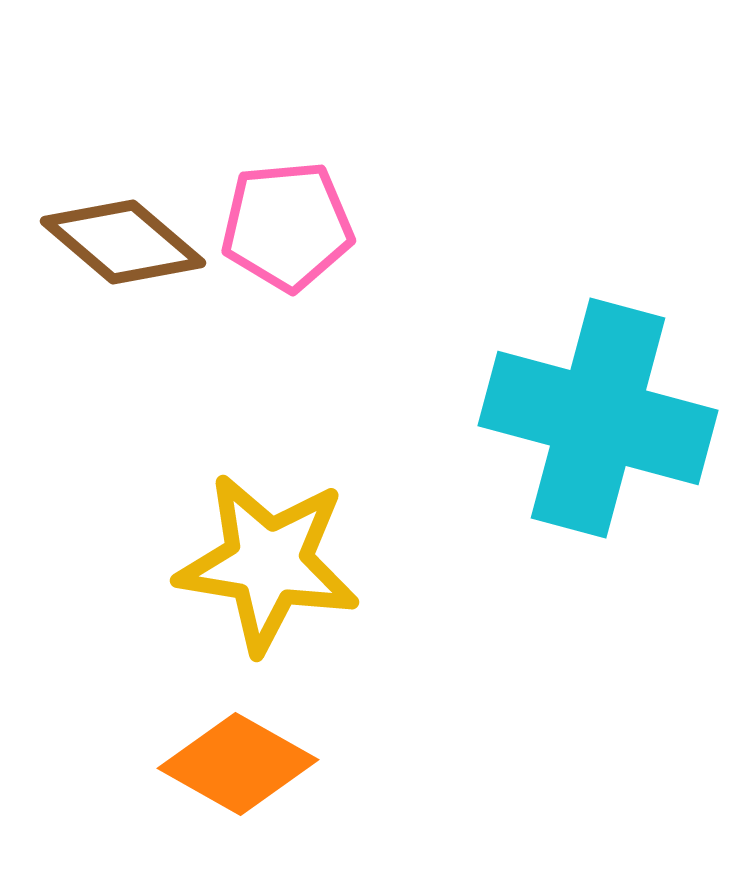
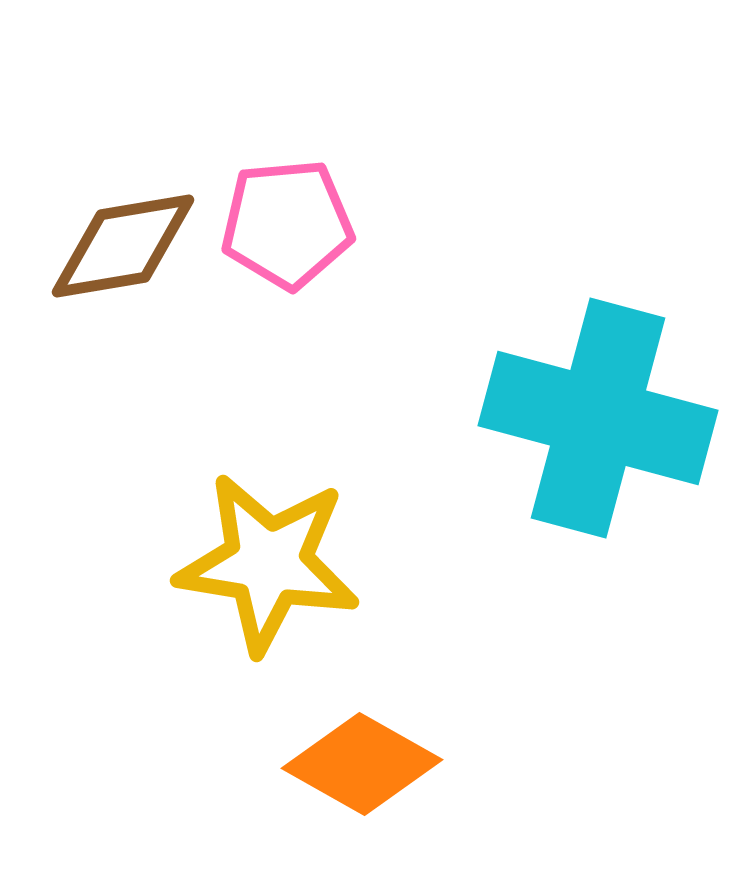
pink pentagon: moved 2 px up
brown diamond: moved 4 px down; rotated 50 degrees counterclockwise
orange diamond: moved 124 px right
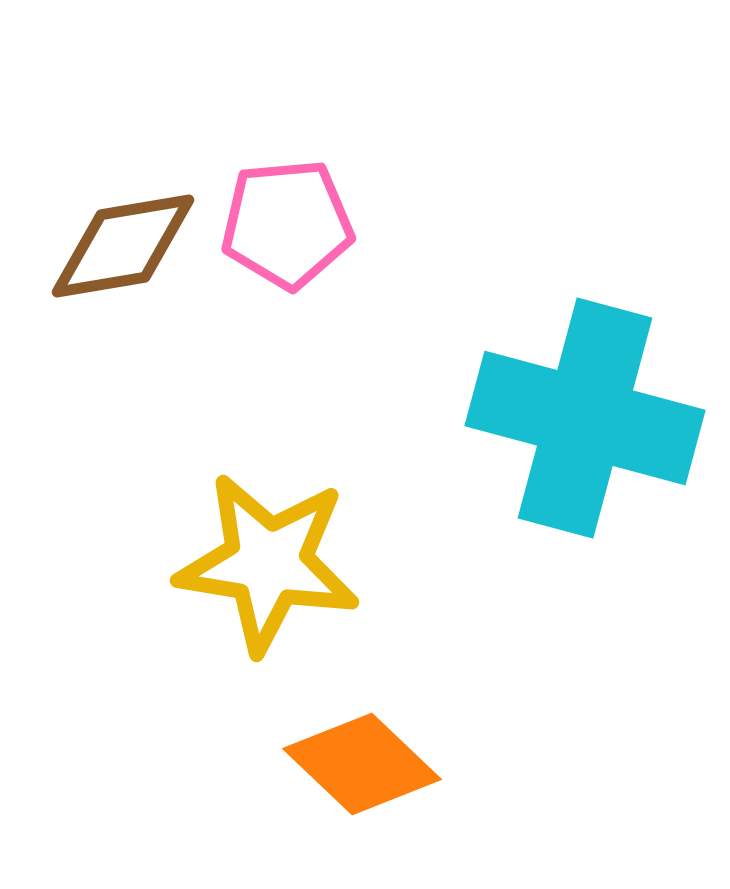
cyan cross: moved 13 px left
orange diamond: rotated 14 degrees clockwise
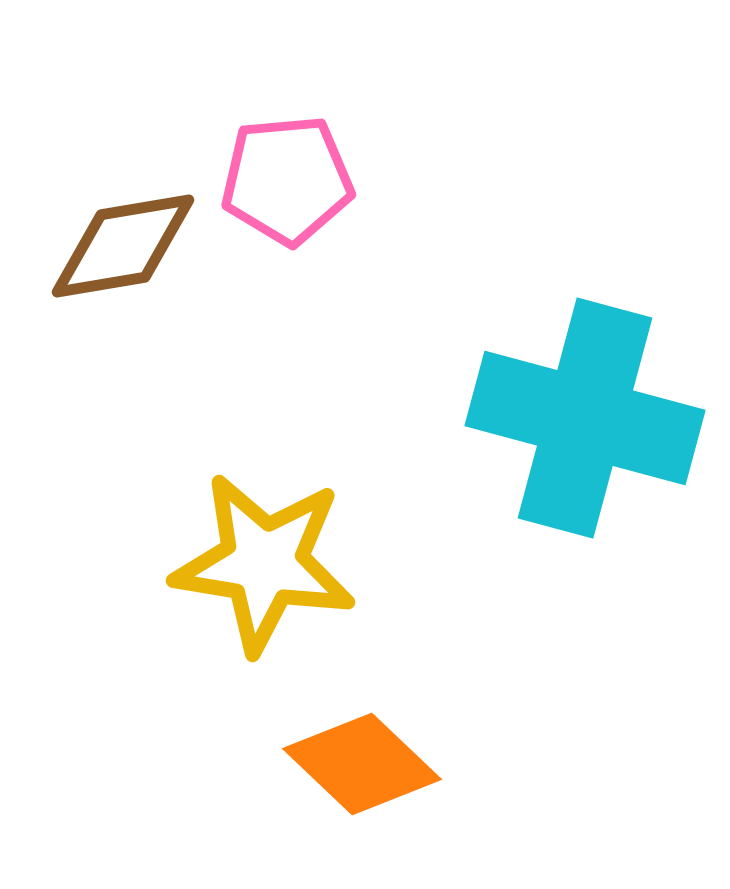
pink pentagon: moved 44 px up
yellow star: moved 4 px left
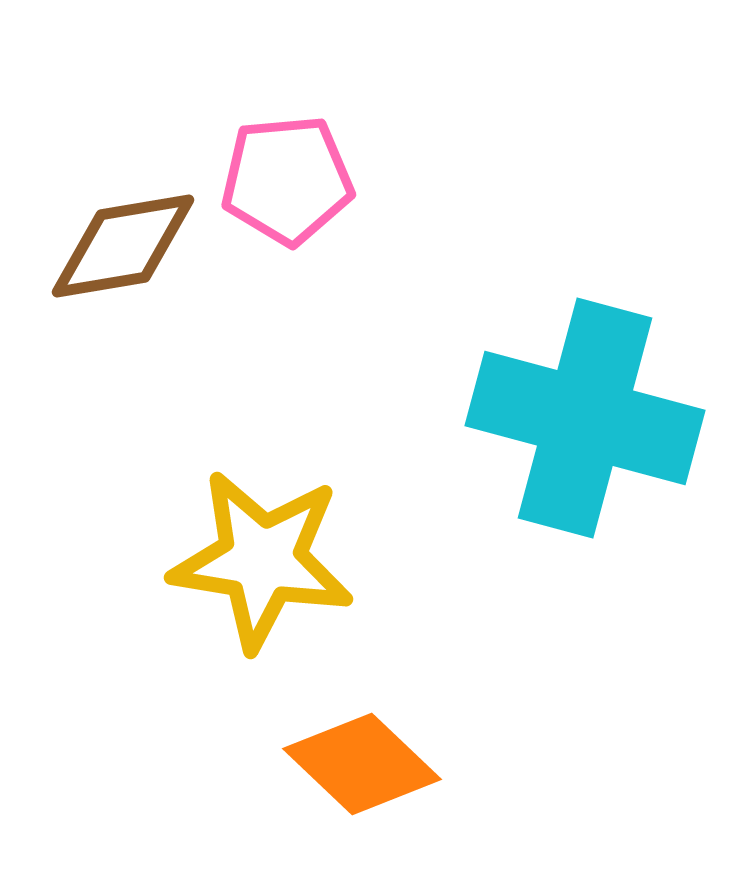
yellow star: moved 2 px left, 3 px up
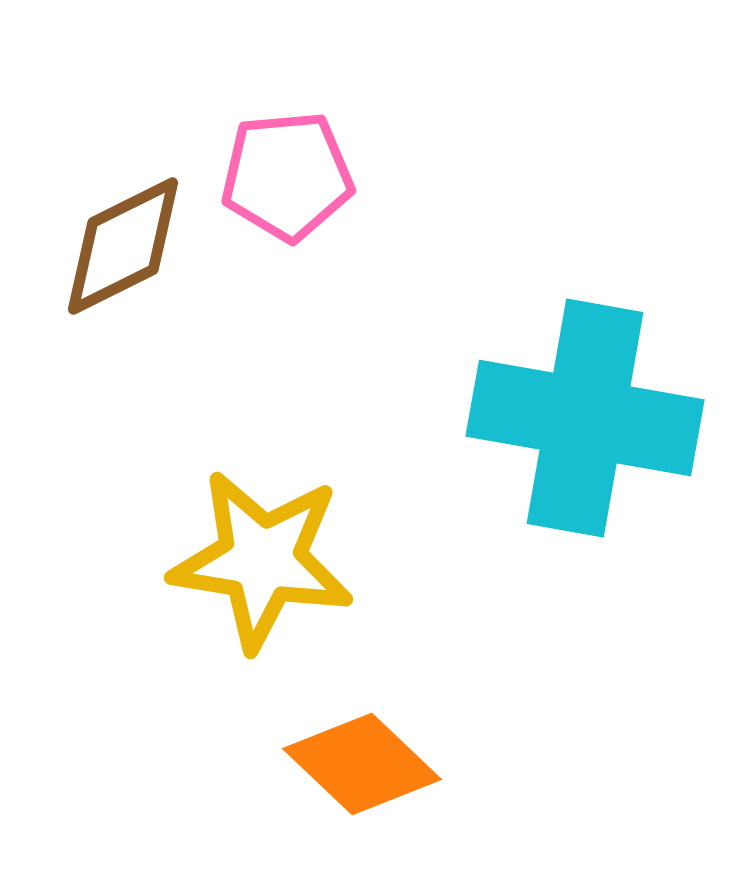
pink pentagon: moved 4 px up
brown diamond: rotated 17 degrees counterclockwise
cyan cross: rotated 5 degrees counterclockwise
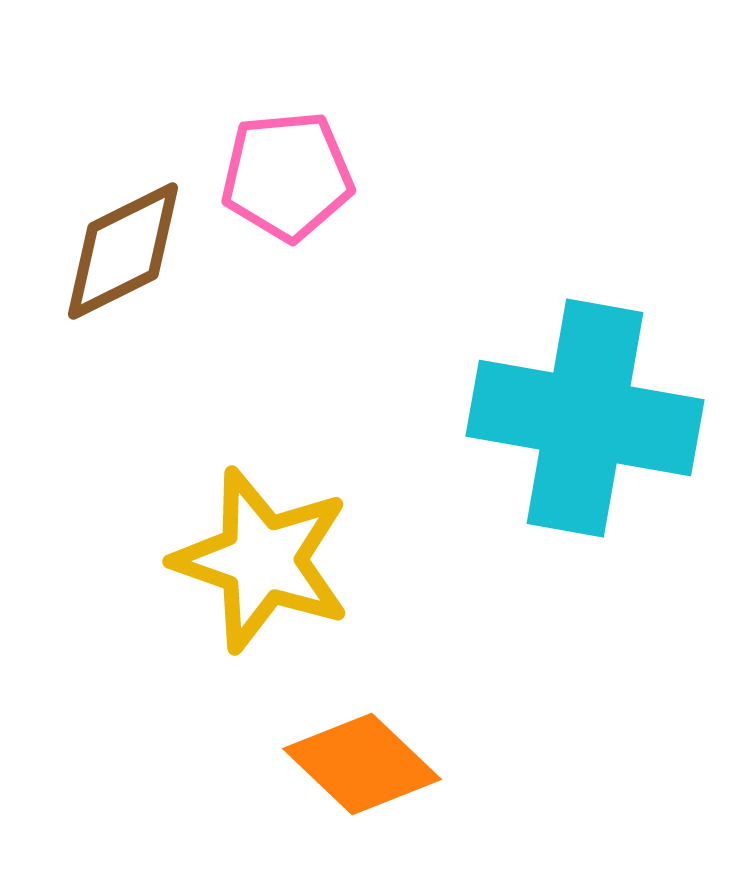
brown diamond: moved 5 px down
yellow star: rotated 10 degrees clockwise
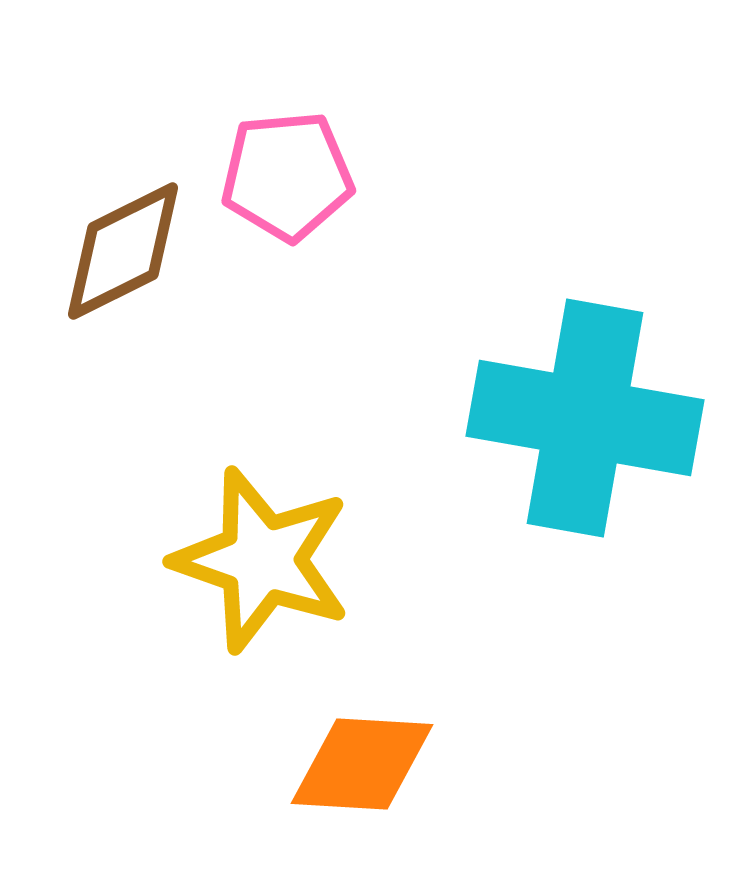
orange diamond: rotated 40 degrees counterclockwise
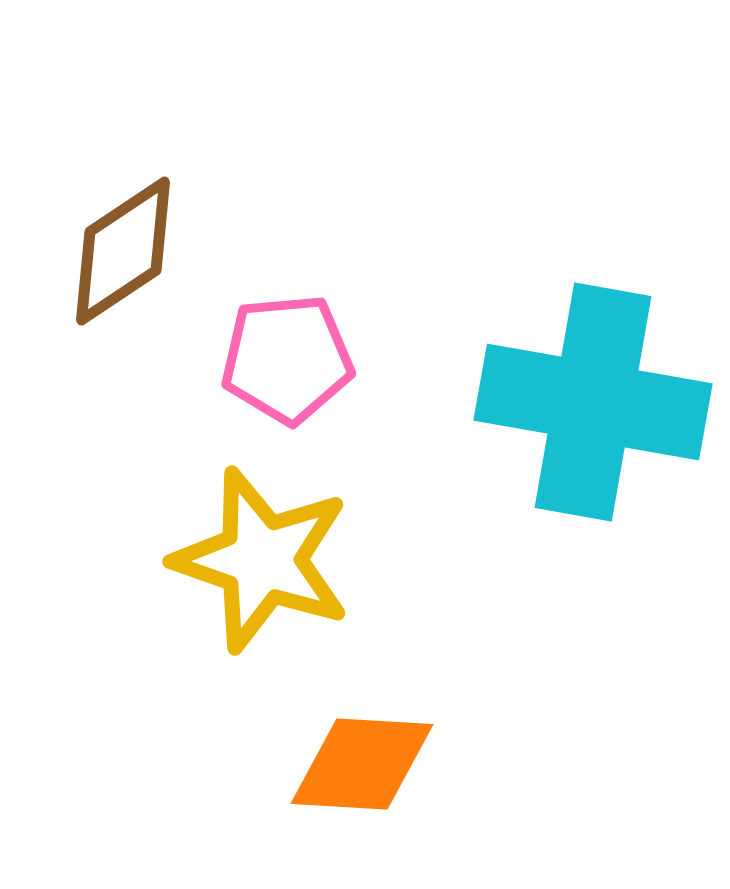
pink pentagon: moved 183 px down
brown diamond: rotated 7 degrees counterclockwise
cyan cross: moved 8 px right, 16 px up
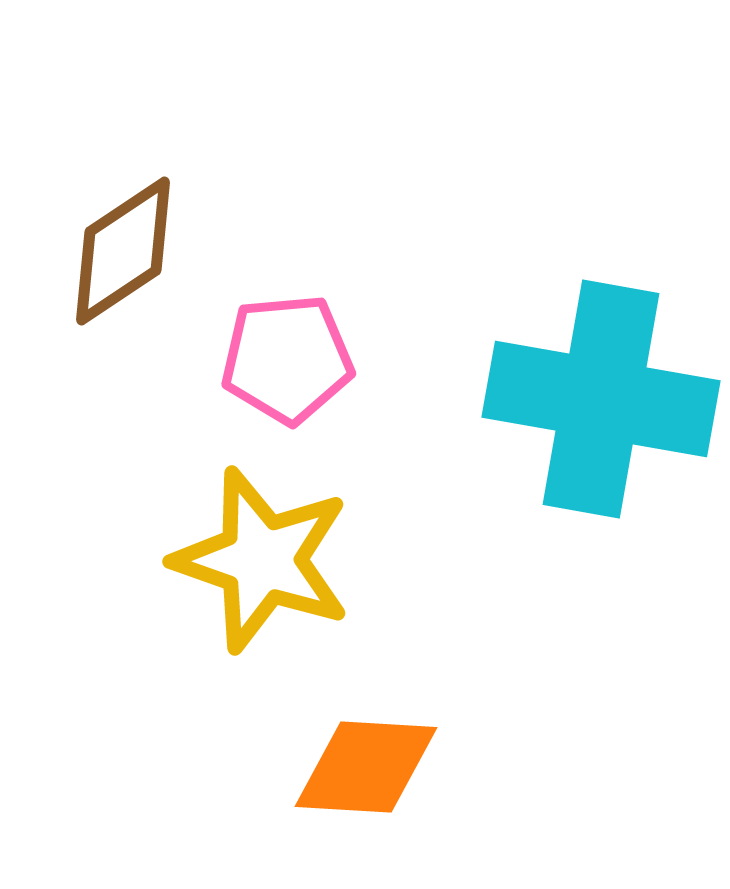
cyan cross: moved 8 px right, 3 px up
orange diamond: moved 4 px right, 3 px down
